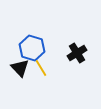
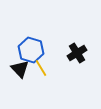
blue hexagon: moved 1 px left, 2 px down
black triangle: moved 1 px down
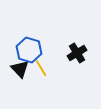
blue hexagon: moved 2 px left
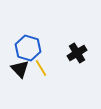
blue hexagon: moved 1 px left, 2 px up
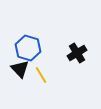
yellow line: moved 7 px down
